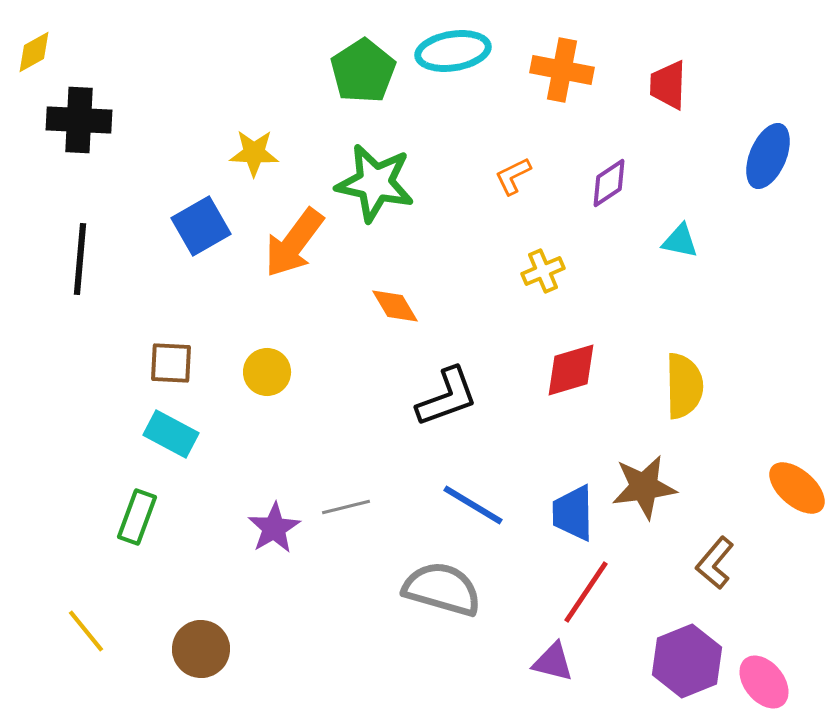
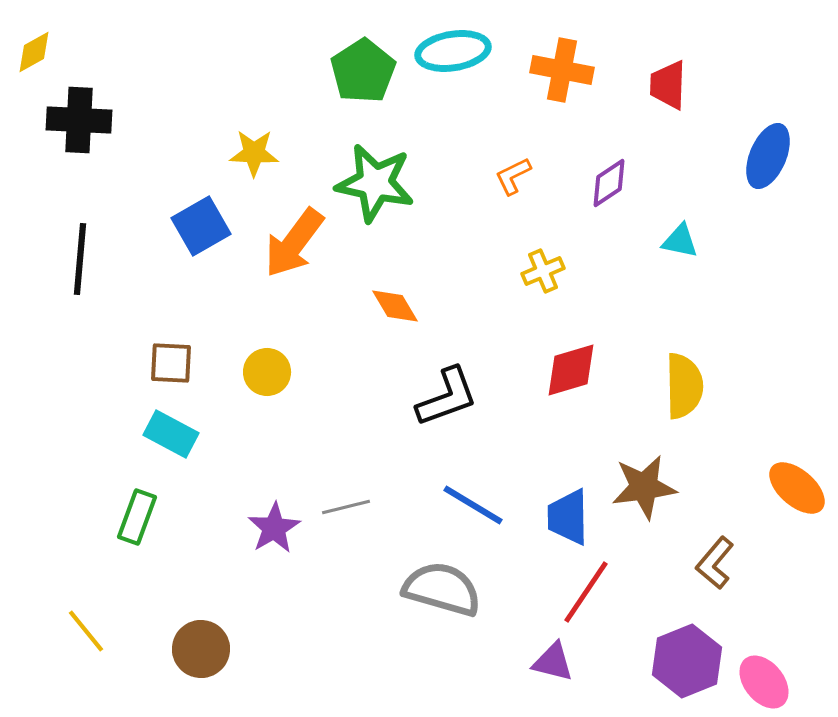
blue trapezoid: moved 5 px left, 4 px down
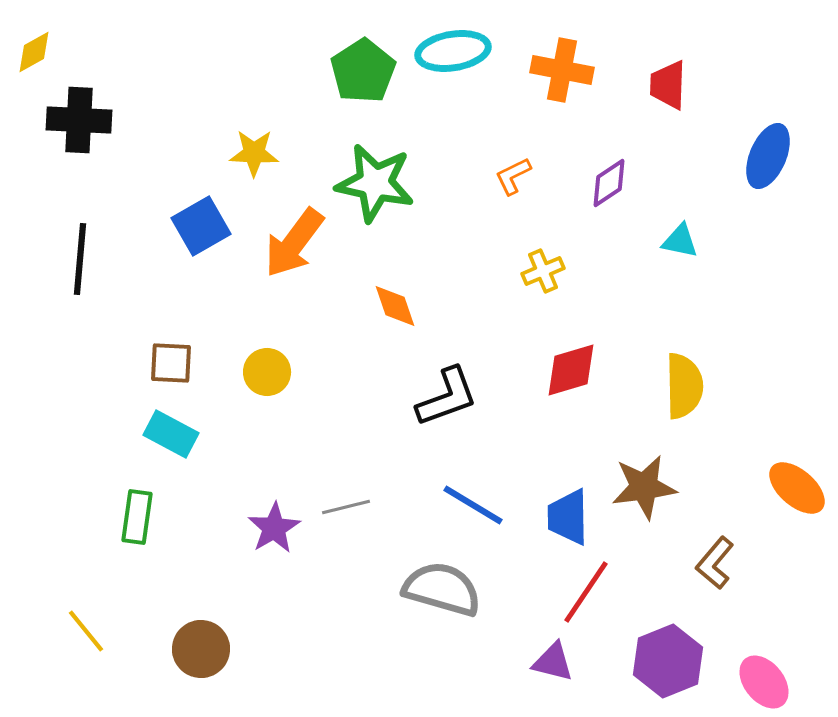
orange diamond: rotated 12 degrees clockwise
green rectangle: rotated 12 degrees counterclockwise
purple hexagon: moved 19 px left
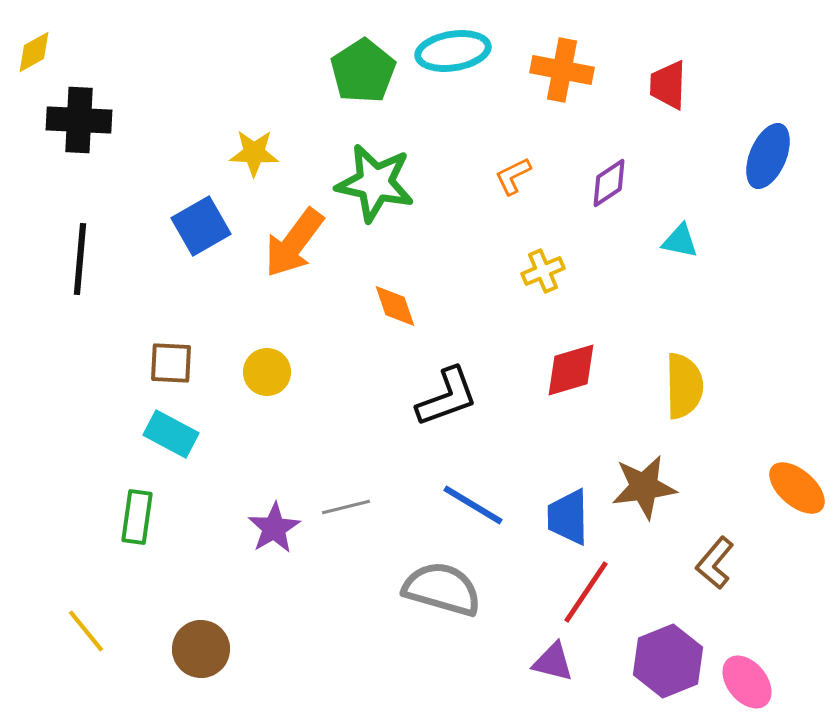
pink ellipse: moved 17 px left
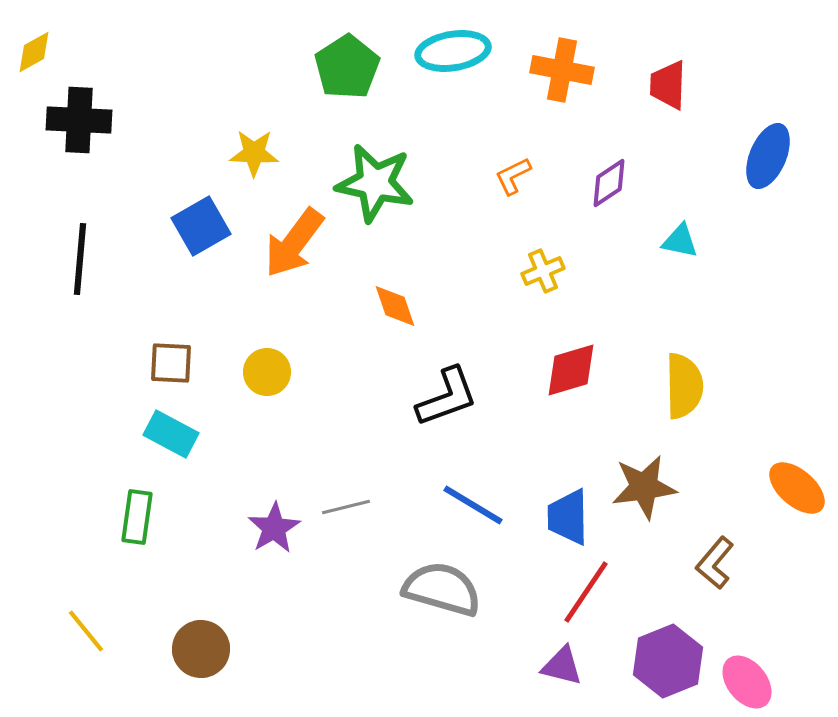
green pentagon: moved 16 px left, 4 px up
purple triangle: moved 9 px right, 4 px down
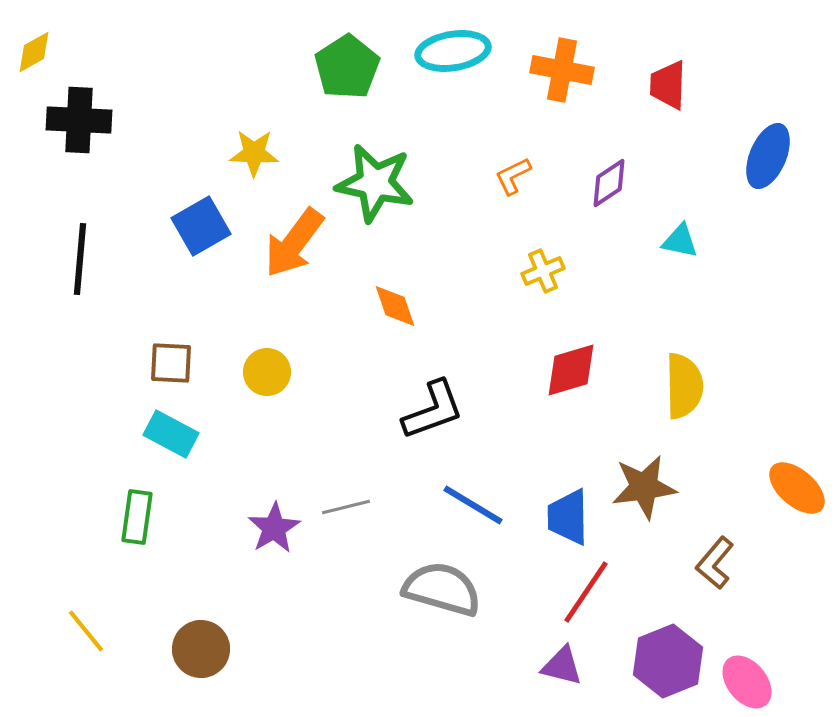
black L-shape: moved 14 px left, 13 px down
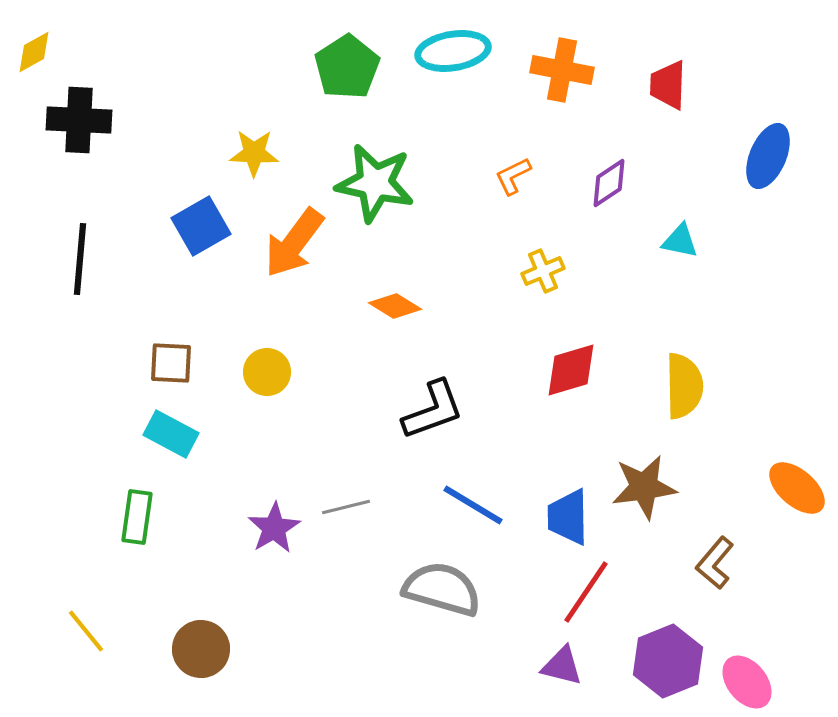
orange diamond: rotated 39 degrees counterclockwise
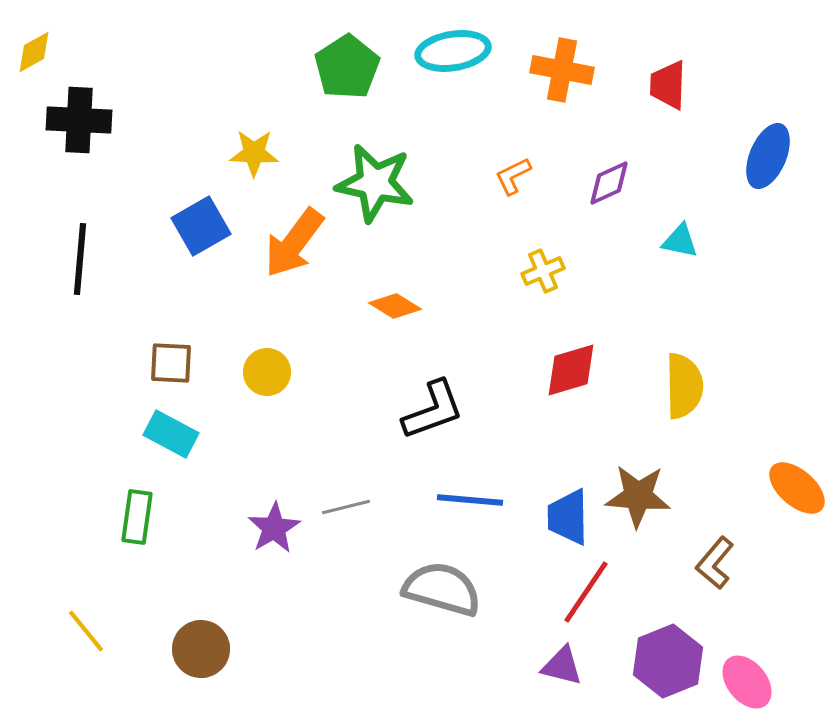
purple diamond: rotated 9 degrees clockwise
brown star: moved 6 px left, 9 px down; rotated 12 degrees clockwise
blue line: moved 3 px left, 5 px up; rotated 26 degrees counterclockwise
